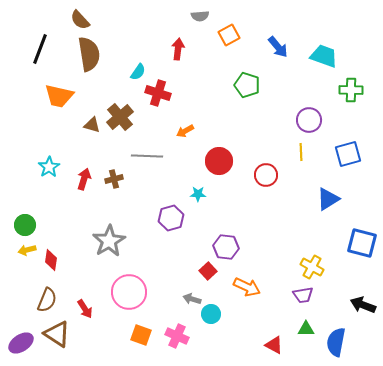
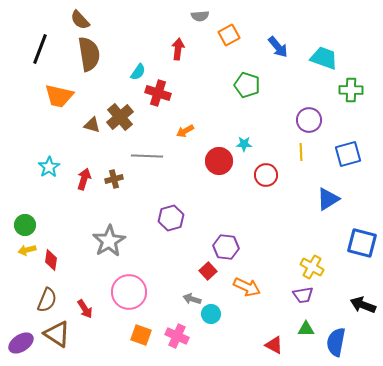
cyan trapezoid at (324, 56): moved 2 px down
cyan star at (198, 194): moved 46 px right, 50 px up
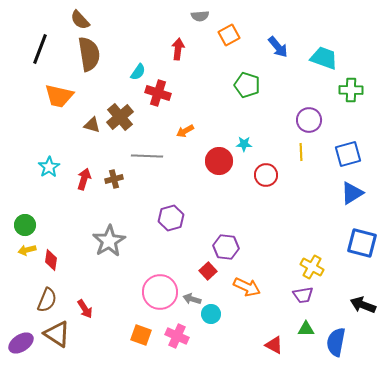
blue triangle at (328, 199): moved 24 px right, 6 px up
pink circle at (129, 292): moved 31 px right
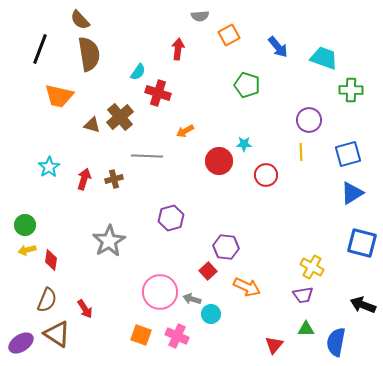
red triangle at (274, 345): rotated 42 degrees clockwise
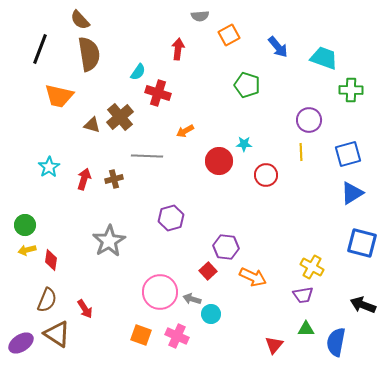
orange arrow at (247, 287): moved 6 px right, 10 px up
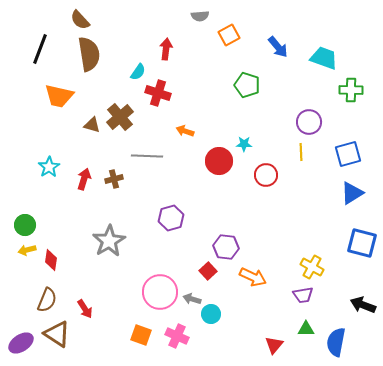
red arrow at (178, 49): moved 12 px left
purple circle at (309, 120): moved 2 px down
orange arrow at (185, 131): rotated 48 degrees clockwise
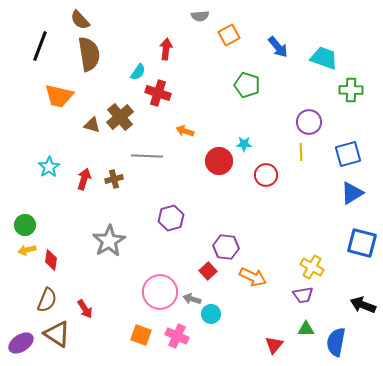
black line at (40, 49): moved 3 px up
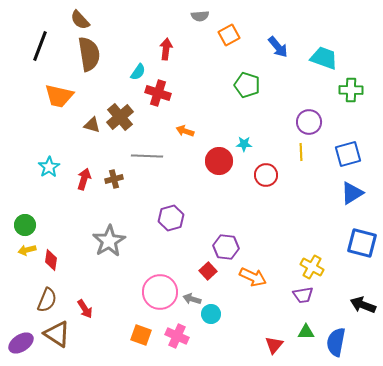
green triangle at (306, 329): moved 3 px down
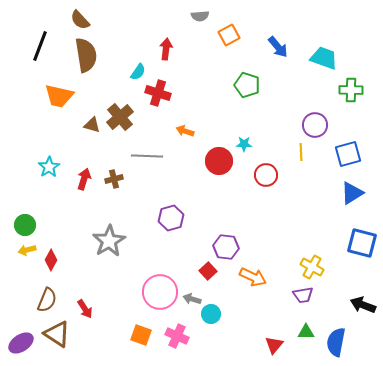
brown semicircle at (89, 54): moved 3 px left, 1 px down
purple circle at (309, 122): moved 6 px right, 3 px down
red diamond at (51, 260): rotated 20 degrees clockwise
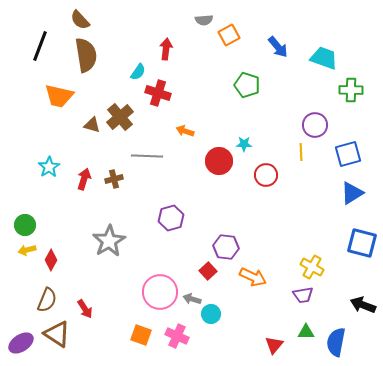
gray semicircle at (200, 16): moved 4 px right, 4 px down
